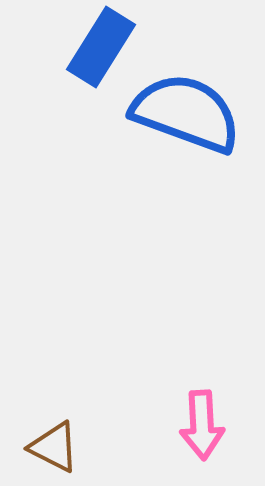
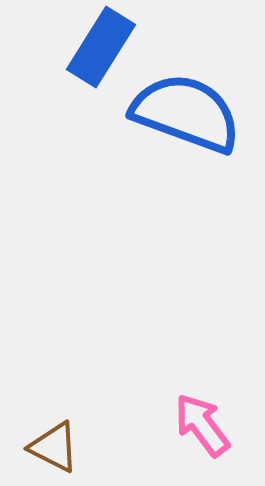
pink arrow: rotated 146 degrees clockwise
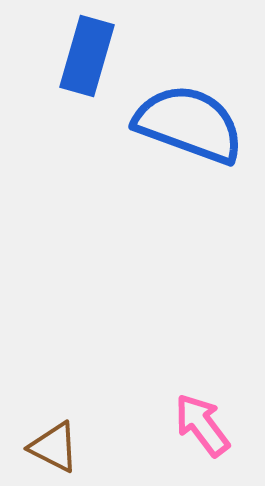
blue rectangle: moved 14 px left, 9 px down; rotated 16 degrees counterclockwise
blue semicircle: moved 3 px right, 11 px down
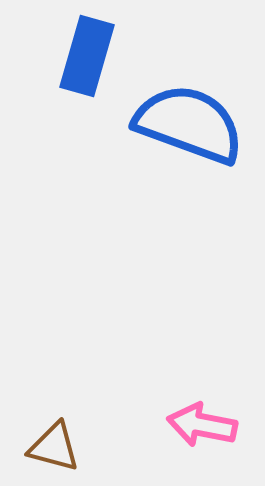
pink arrow: rotated 42 degrees counterclockwise
brown triangle: rotated 12 degrees counterclockwise
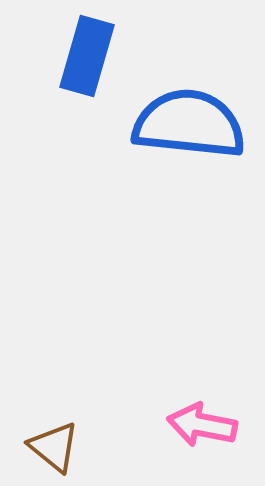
blue semicircle: rotated 14 degrees counterclockwise
brown triangle: rotated 24 degrees clockwise
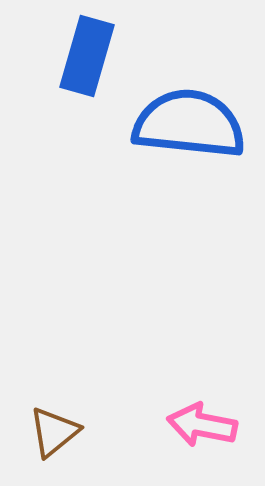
brown triangle: moved 15 px up; rotated 42 degrees clockwise
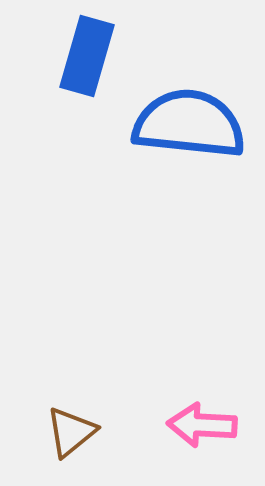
pink arrow: rotated 8 degrees counterclockwise
brown triangle: moved 17 px right
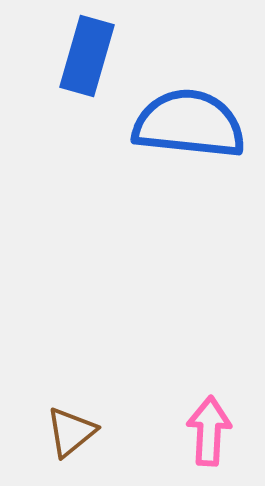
pink arrow: moved 7 px right, 6 px down; rotated 90 degrees clockwise
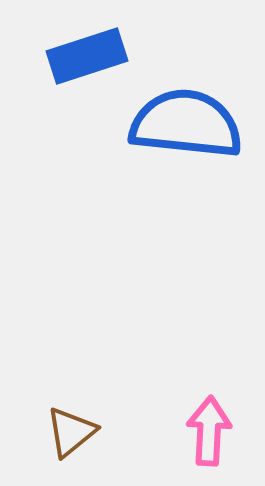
blue rectangle: rotated 56 degrees clockwise
blue semicircle: moved 3 px left
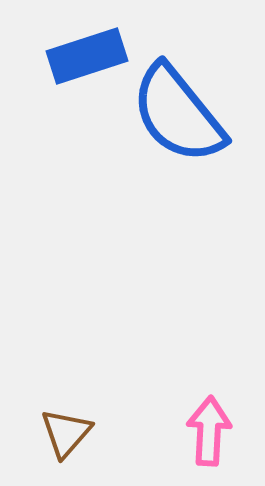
blue semicircle: moved 8 px left, 10 px up; rotated 135 degrees counterclockwise
brown triangle: moved 5 px left, 1 px down; rotated 10 degrees counterclockwise
